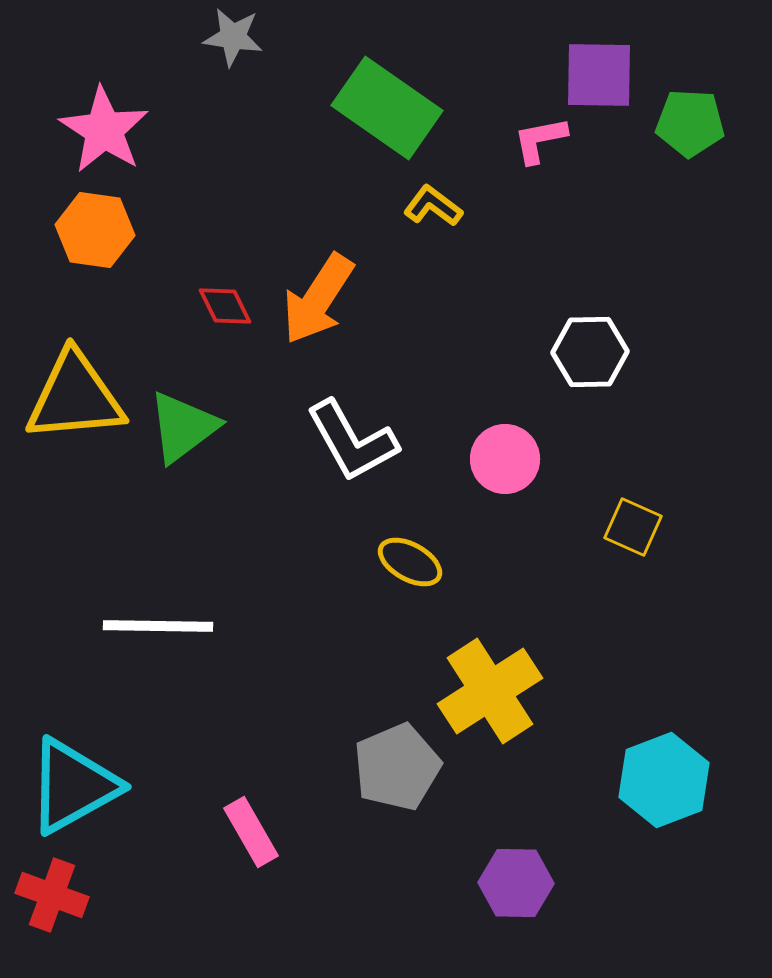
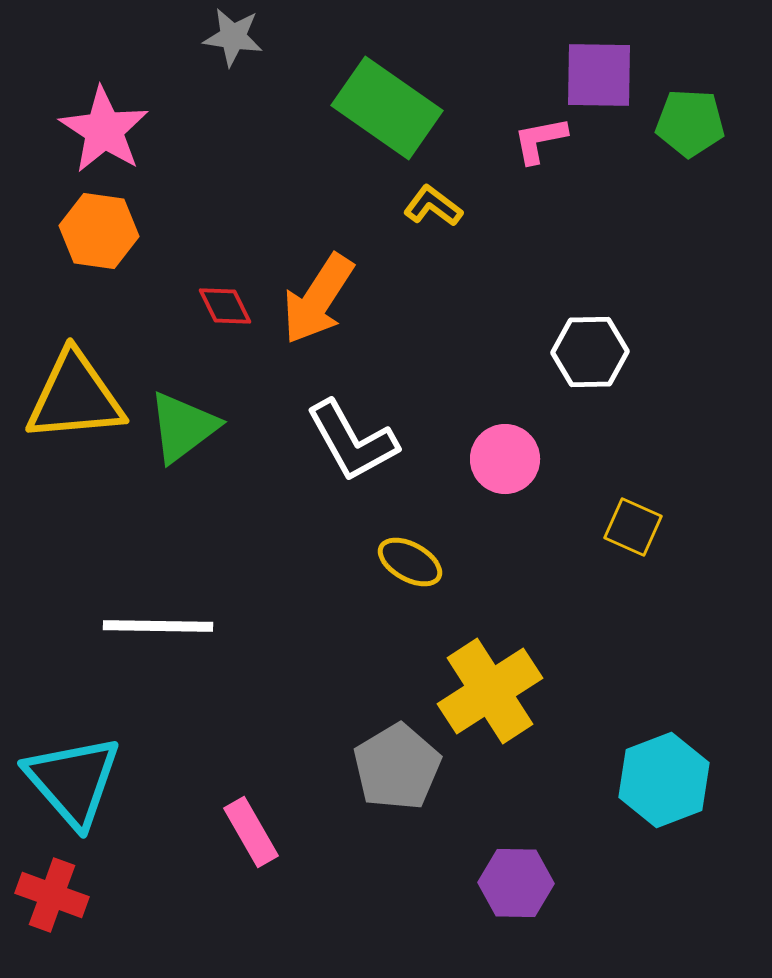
orange hexagon: moved 4 px right, 1 px down
gray pentagon: rotated 8 degrees counterclockwise
cyan triangle: moved 5 px up; rotated 42 degrees counterclockwise
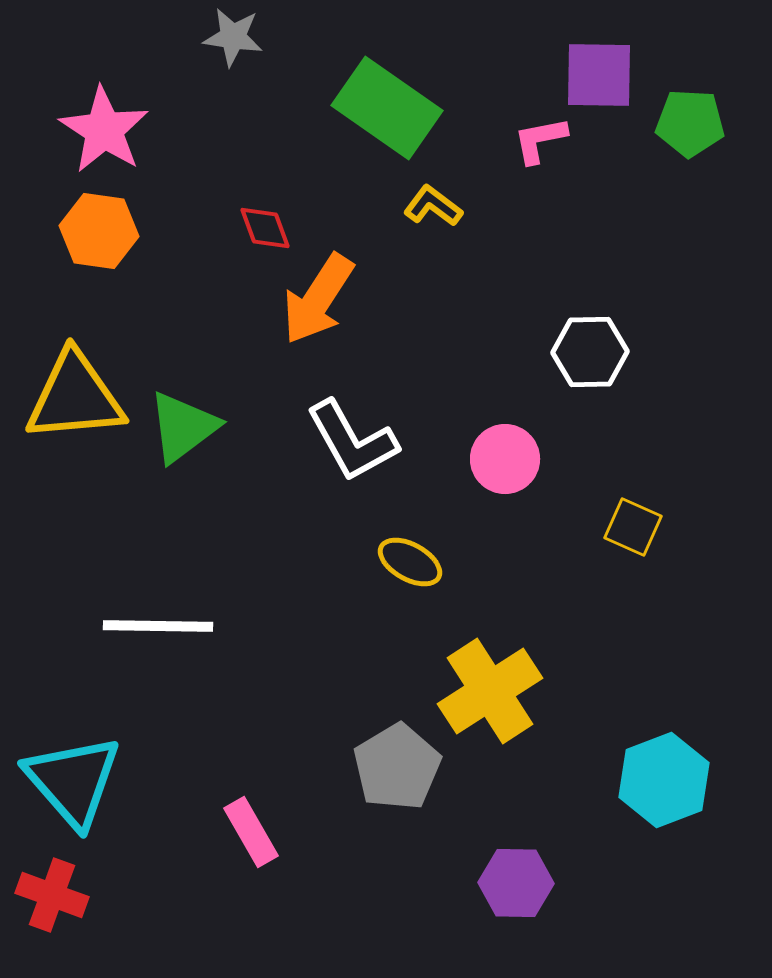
red diamond: moved 40 px right, 78 px up; rotated 6 degrees clockwise
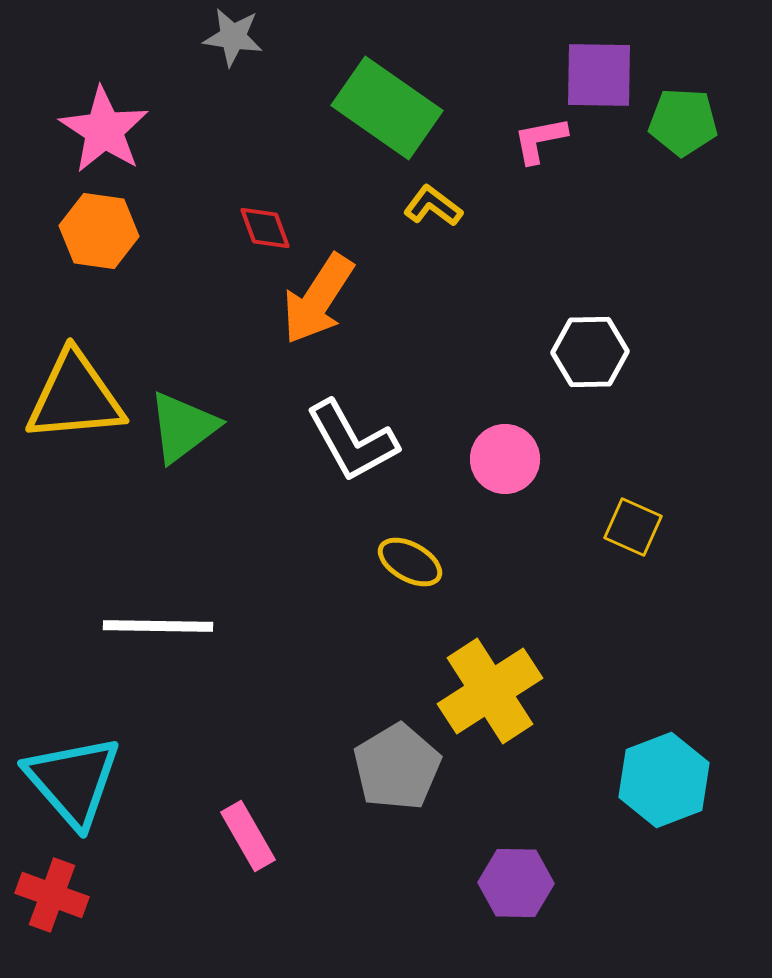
green pentagon: moved 7 px left, 1 px up
pink rectangle: moved 3 px left, 4 px down
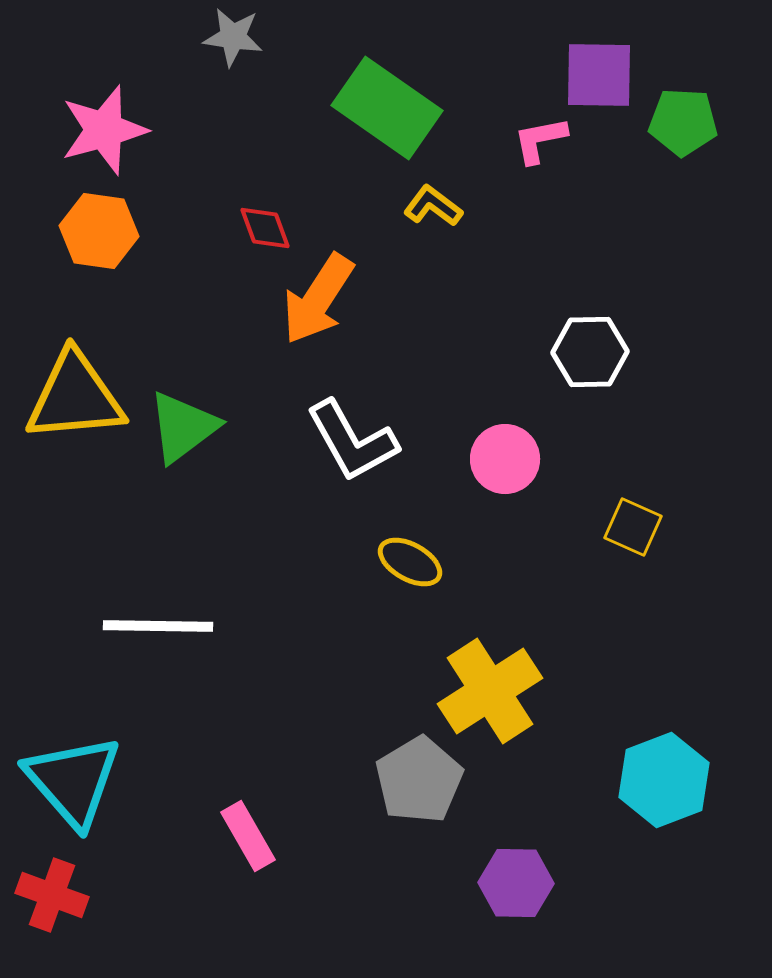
pink star: rotated 24 degrees clockwise
gray pentagon: moved 22 px right, 13 px down
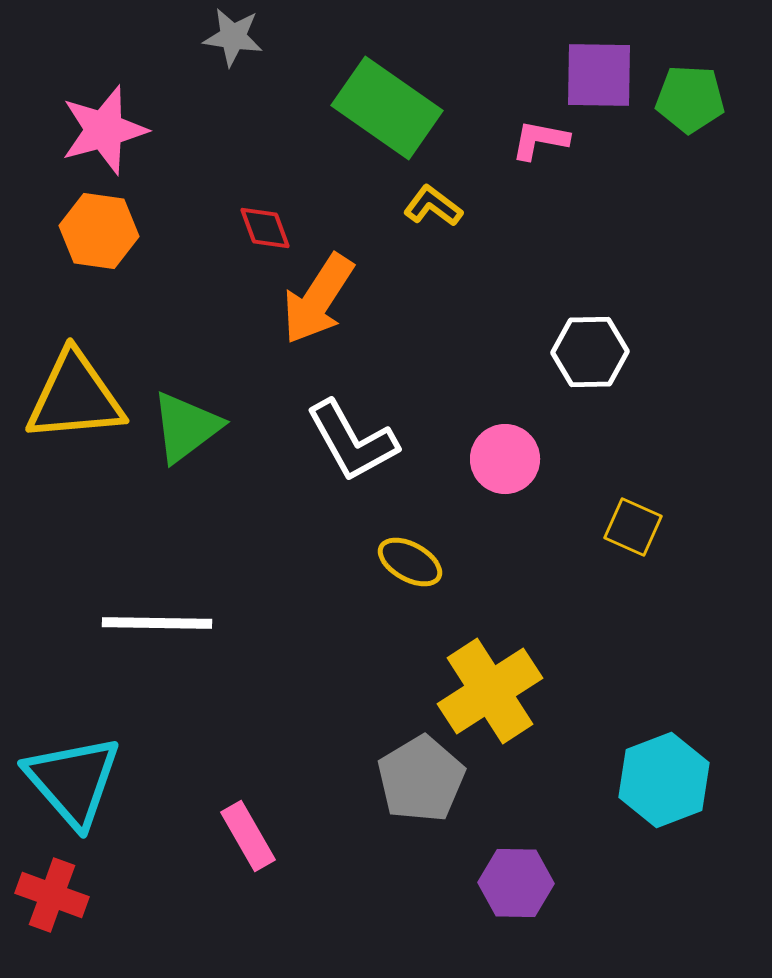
green pentagon: moved 7 px right, 23 px up
pink L-shape: rotated 22 degrees clockwise
green triangle: moved 3 px right
white line: moved 1 px left, 3 px up
gray pentagon: moved 2 px right, 1 px up
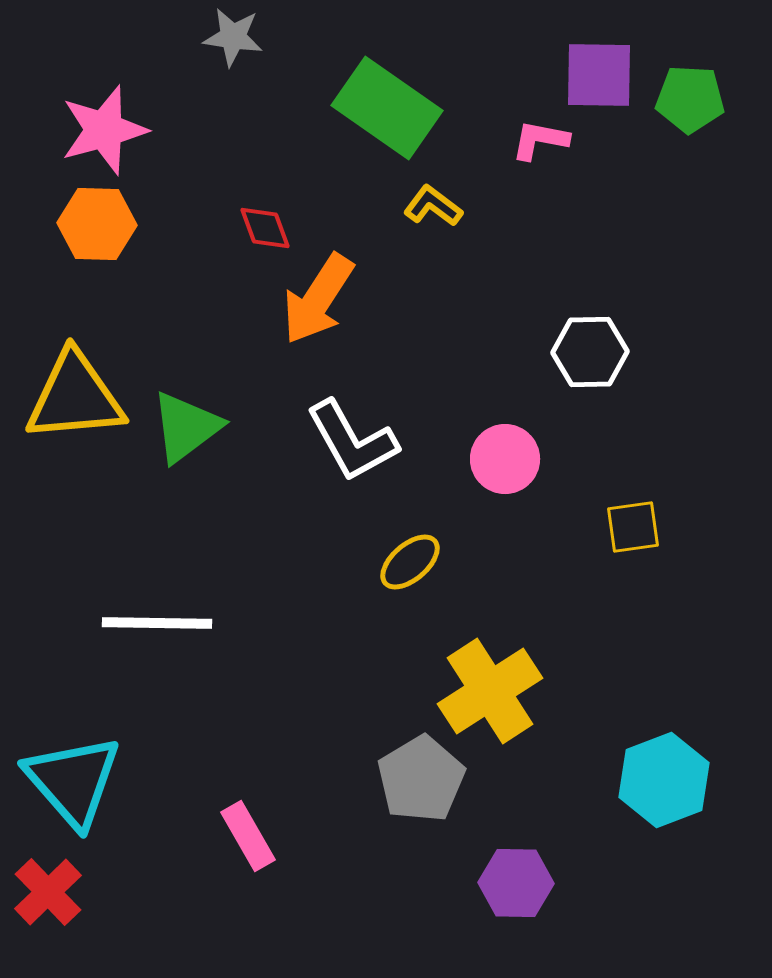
orange hexagon: moved 2 px left, 7 px up; rotated 6 degrees counterclockwise
yellow square: rotated 32 degrees counterclockwise
yellow ellipse: rotated 70 degrees counterclockwise
red cross: moved 4 px left, 3 px up; rotated 26 degrees clockwise
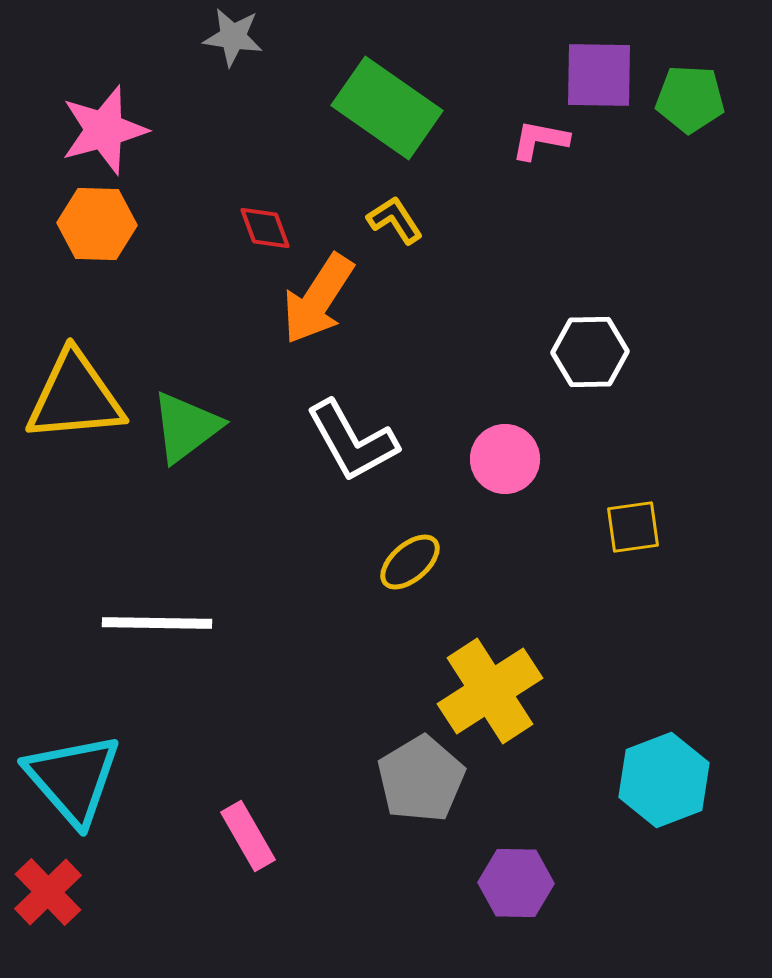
yellow L-shape: moved 38 px left, 14 px down; rotated 20 degrees clockwise
cyan triangle: moved 2 px up
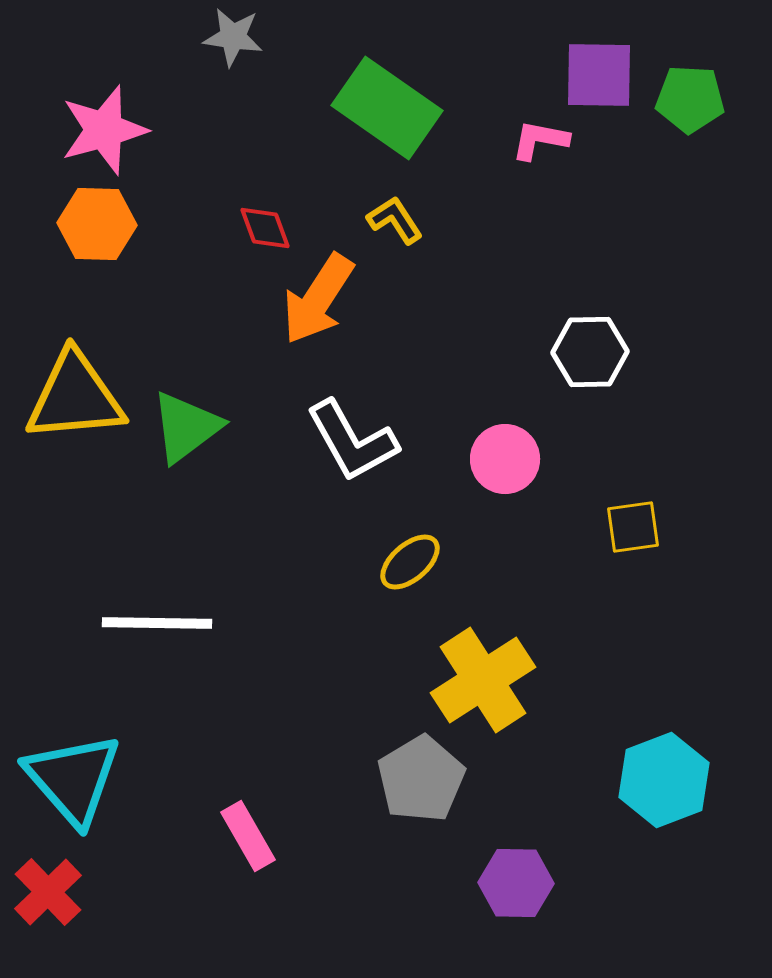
yellow cross: moved 7 px left, 11 px up
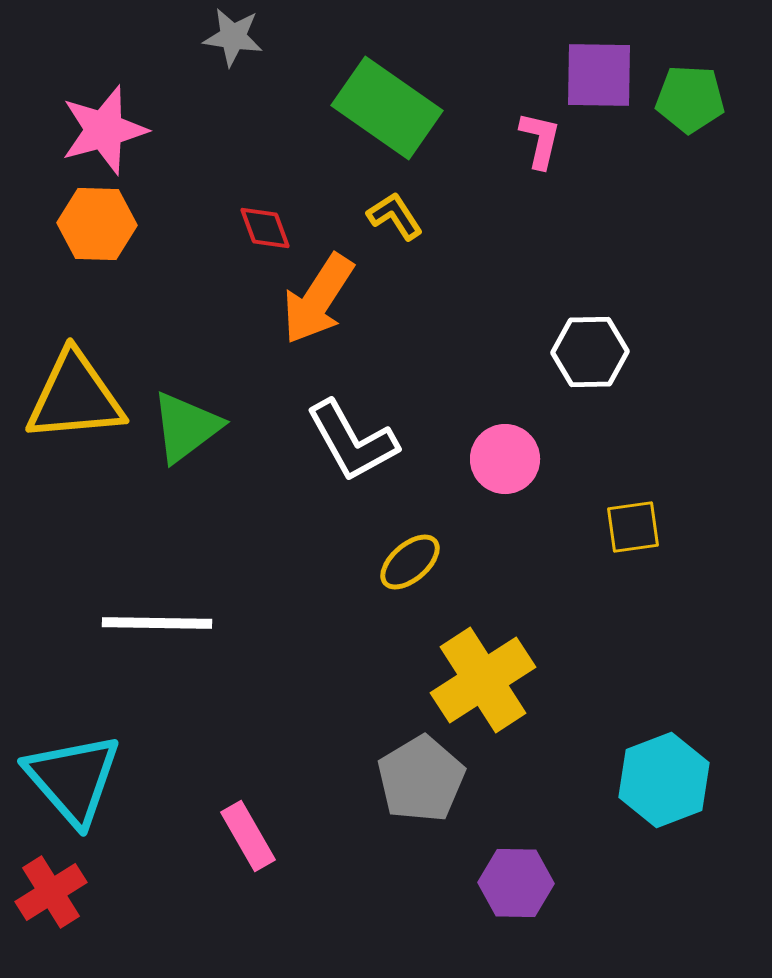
pink L-shape: rotated 92 degrees clockwise
yellow L-shape: moved 4 px up
red cross: moved 3 px right; rotated 12 degrees clockwise
